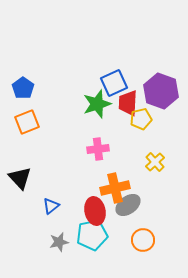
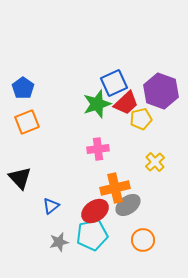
red trapezoid: moved 2 px left; rotated 136 degrees counterclockwise
red ellipse: rotated 68 degrees clockwise
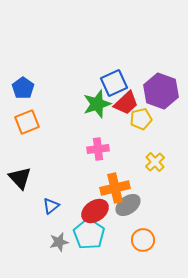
cyan pentagon: moved 3 px left, 1 px up; rotated 28 degrees counterclockwise
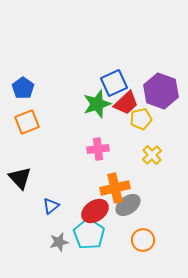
yellow cross: moved 3 px left, 7 px up
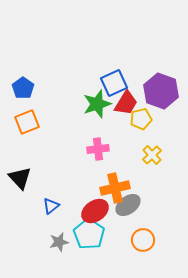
red trapezoid: rotated 16 degrees counterclockwise
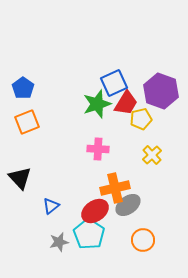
pink cross: rotated 10 degrees clockwise
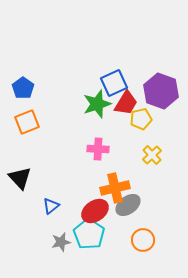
gray star: moved 2 px right
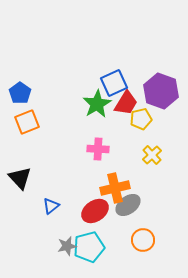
blue pentagon: moved 3 px left, 5 px down
green star: rotated 12 degrees counterclockwise
cyan pentagon: moved 13 px down; rotated 24 degrees clockwise
gray star: moved 6 px right, 4 px down
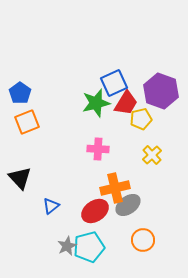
green star: moved 1 px left, 1 px up; rotated 16 degrees clockwise
gray star: rotated 12 degrees counterclockwise
